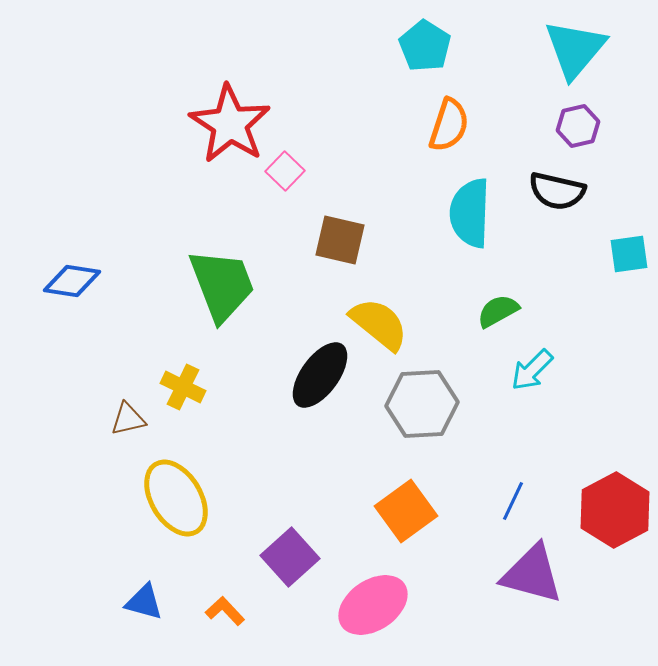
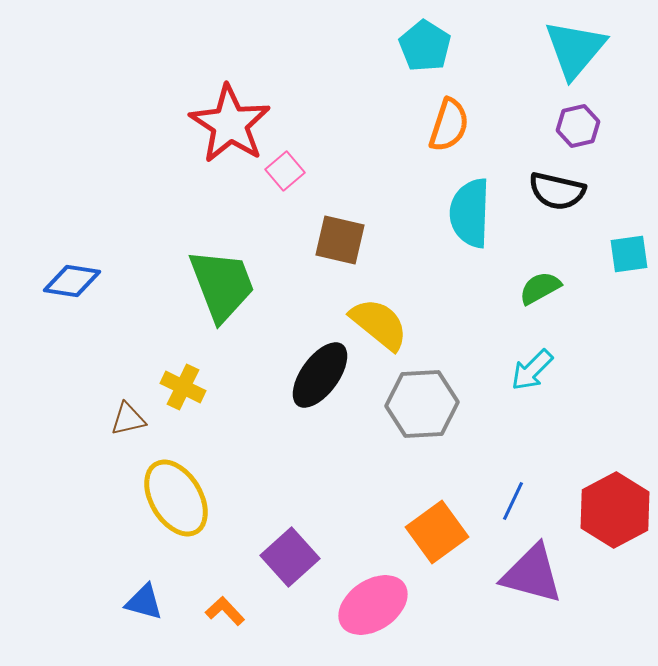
pink square: rotated 6 degrees clockwise
green semicircle: moved 42 px right, 23 px up
orange square: moved 31 px right, 21 px down
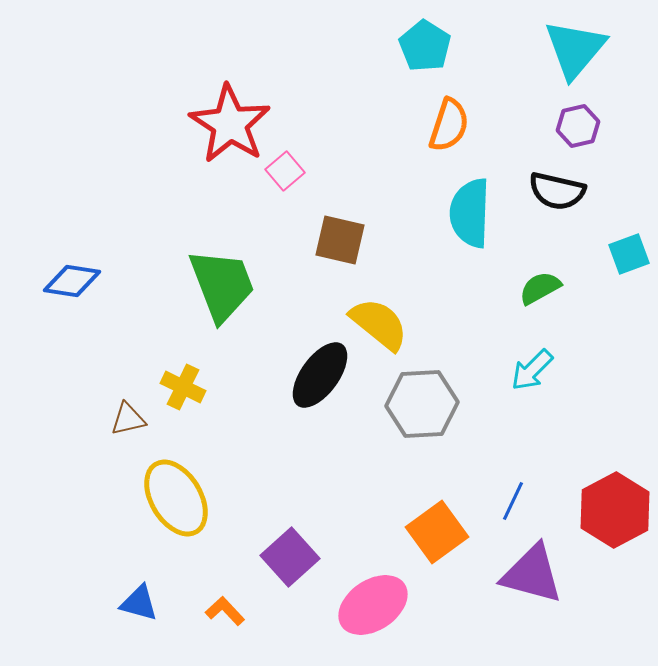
cyan square: rotated 12 degrees counterclockwise
blue triangle: moved 5 px left, 1 px down
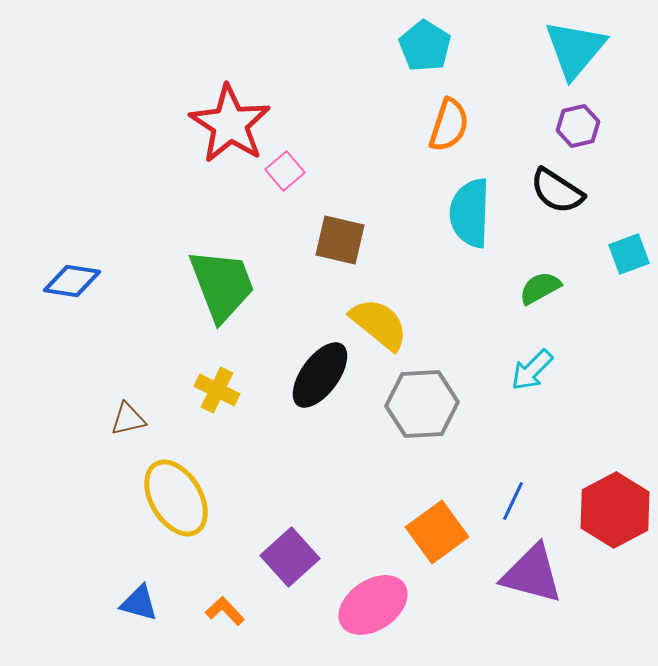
black semicircle: rotated 20 degrees clockwise
yellow cross: moved 34 px right, 3 px down
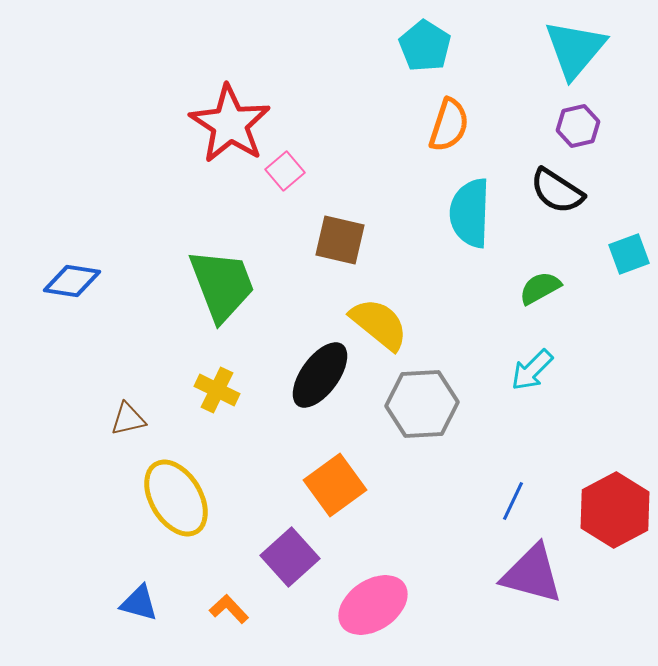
orange square: moved 102 px left, 47 px up
orange L-shape: moved 4 px right, 2 px up
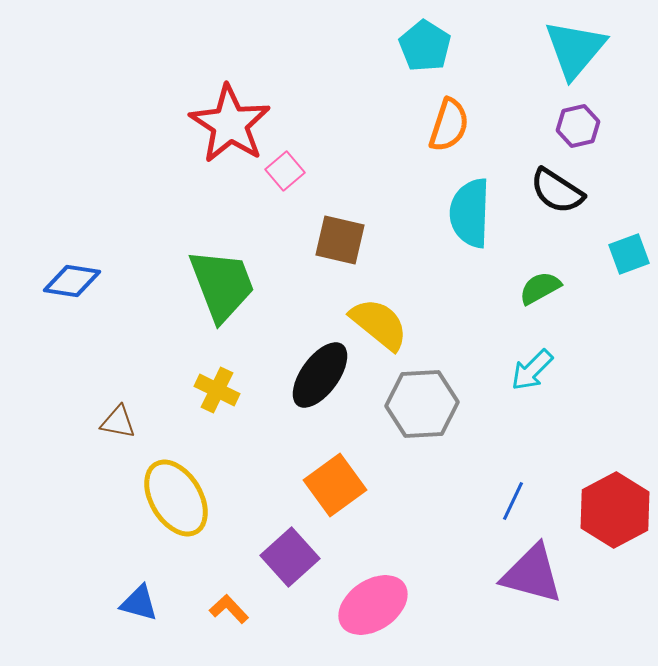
brown triangle: moved 10 px left, 3 px down; rotated 24 degrees clockwise
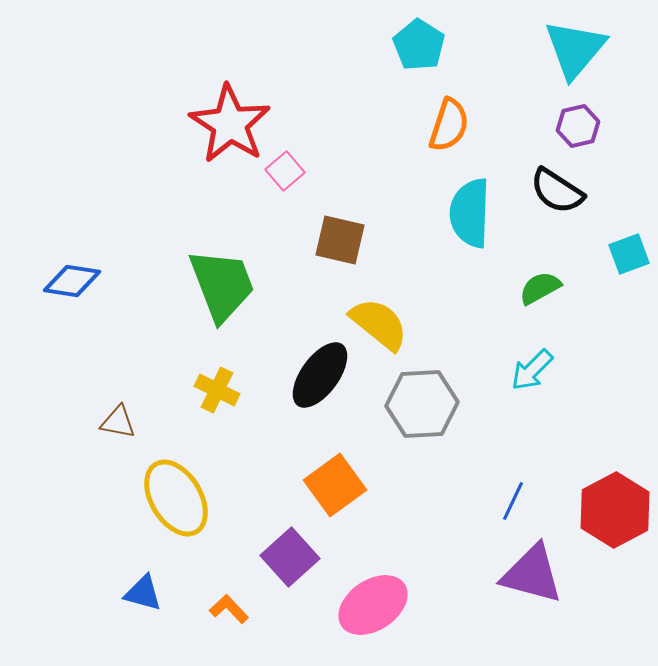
cyan pentagon: moved 6 px left, 1 px up
blue triangle: moved 4 px right, 10 px up
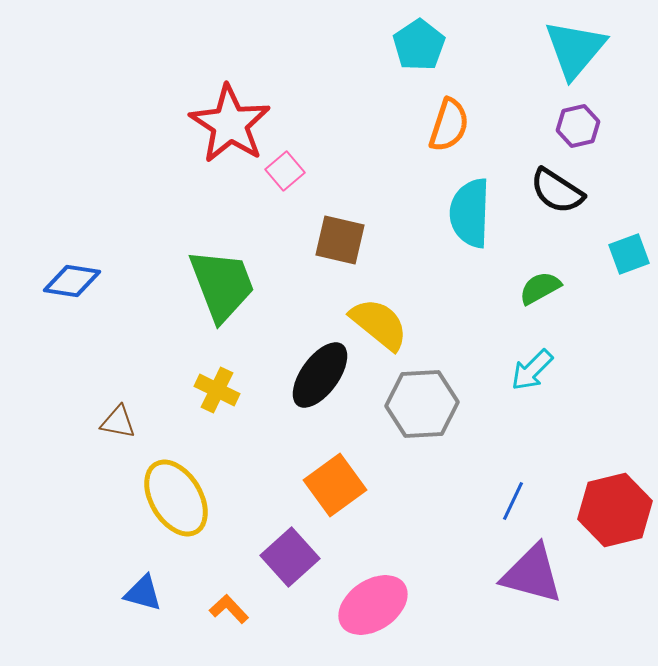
cyan pentagon: rotated 6 degrees clockwise
red hexagon: rotated 14 degrees clockwise
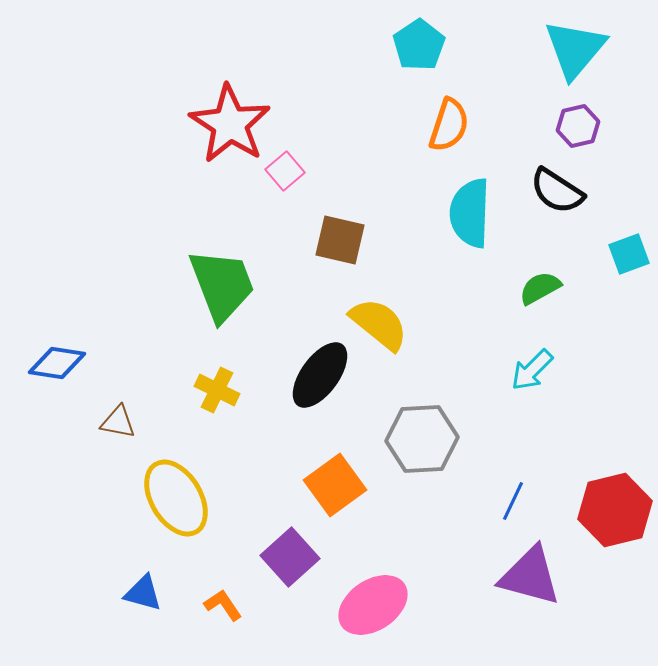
blue diamond: moved 15 px left, 82 px down
gray hexagon: moved 35 px down
purple triangle: moved 2 px left, 2 px down
orange L-shape: moved 6 px left, 4 px up; rotated 9 degrees clockwise
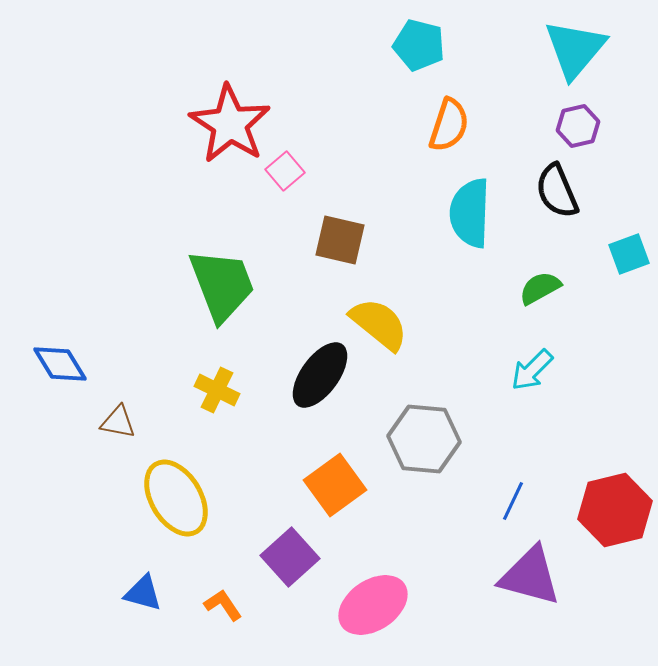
cyan pentagon: rotated 24 degrees counterclockwise
black semicircle: rotated 34 degrees clockwise
blue diamond: moved 3 px right, 1 px down; rotated 50 degrees clockwise
gray hexagon: moved 2 px right; rotated 8 degrees clockwise
